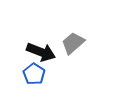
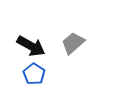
black arrow: moved 10 px left, 6 px up; rotated 8 degrees clockwise
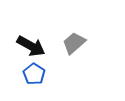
gray trapezoid: moved 1 px right
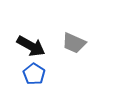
gray trapezoid: rotated 115 degrees counterclockwise
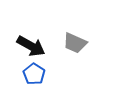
gray trapezoid: moved 1 px right
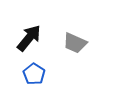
black arrow: moved 2 px left, 8 px up; rotated 80 degrees counterclockwise
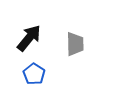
gray trapezoid: moved 1 px down; rotated 115 degrees counterclockwise
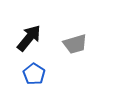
gray trapezoid: rotated 75 degrees clockwise
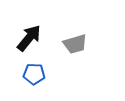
blue pentagon: rotated 30 degrees counterclockwise
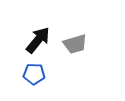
black arrow: moved 9 px right, 2 px down
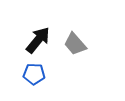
gray trapezoid: rotated 65 degrees clockwise
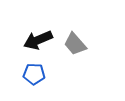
black arrow: rotated 152 degrees counterclockwise
